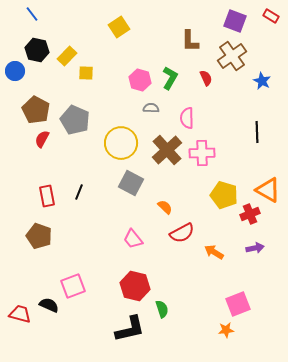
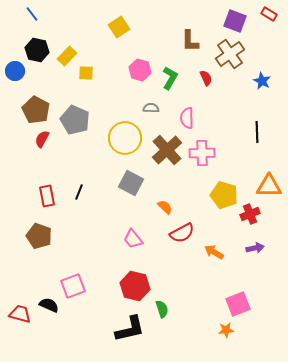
red rectangle at (271, 16): moved 2 px left, 2 px up
brown cross at (232, 56): moved 2 px left, 2 px up
pink hexagon at (140, 80): moved 10 px up
yellow circle at (121, 143): moved 4 px right, 5 px up
orange triangle at (268, 190): moved 1 px right, 4 px up; rotated 28 degrees counterclockwise
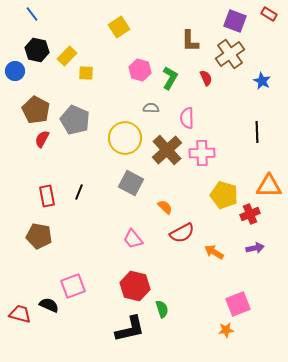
brown pentagon at (39, 236): rotated 10 degrees counterclockwise
